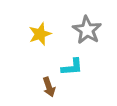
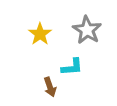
yellow star: rotated 15 degrees counterclockwise
brown arrow: moved 1 px right
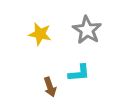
yellow star: rotated 25 degrees counterclockwise
cyan L-shape: moved 7 px right, 6 px down
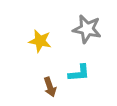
gray star: moved 1 px up; rotated 20 degrees counterclockwise
yellow star: moved 7 px down
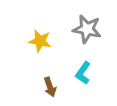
cyan L-shape: moved 4 px right; rotated 130 degrees clockwise
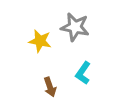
gray star: moved 12 px left, 2 px up
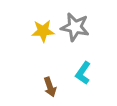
yellow star: moved 3 px right, 10 px up; rotated 15 degrees counterclockwise
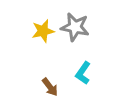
yellow star: rotated 10 degrees counterclockwise
brown arrow: rotated 18 degrees counterclockwise
